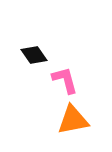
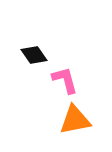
orange triangle: moved 2 px right
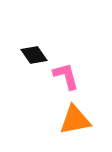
pink L-shape: moved 1 px right, 4 px up
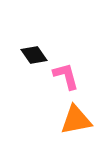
orange triangle: moved 1 px right
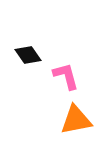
black diamond: moved 6 px left
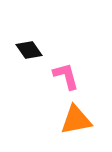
black diamond: moved 1 px right, 5 px up
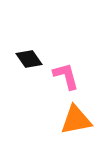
black diamond: moved 9 px down
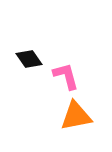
orange triangle: moved 4 px up
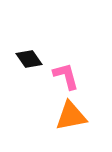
orange triangle: moved 5 px left
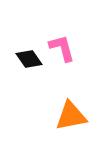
pink L-shape: moved 4 px left, 28 px up
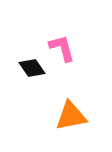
black diamond: moved 3 px right, 9 px down
